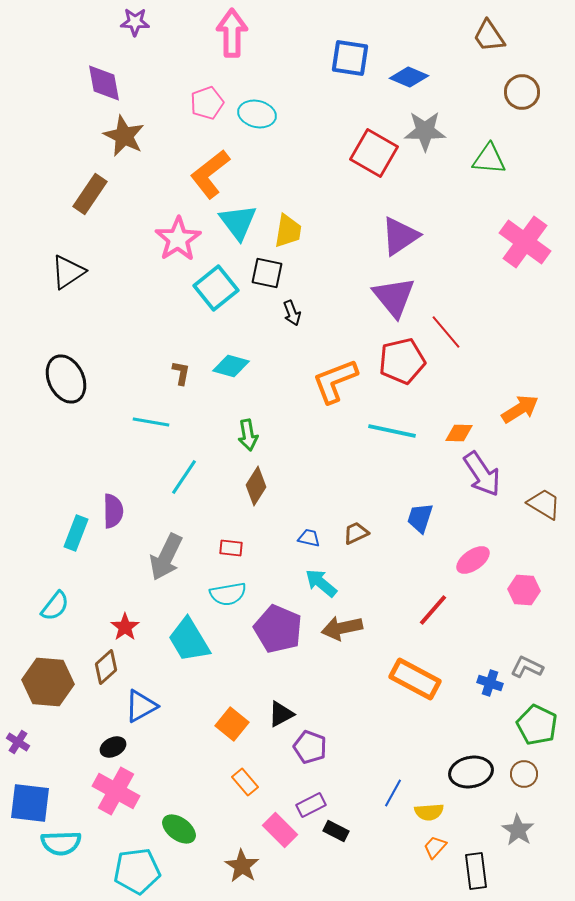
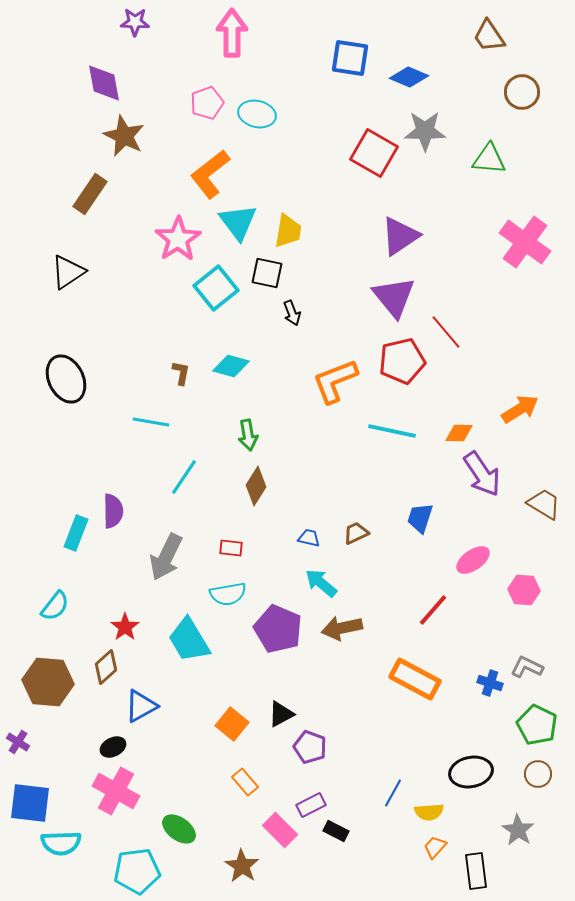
brown circle at (524, 774): moved 14 px right
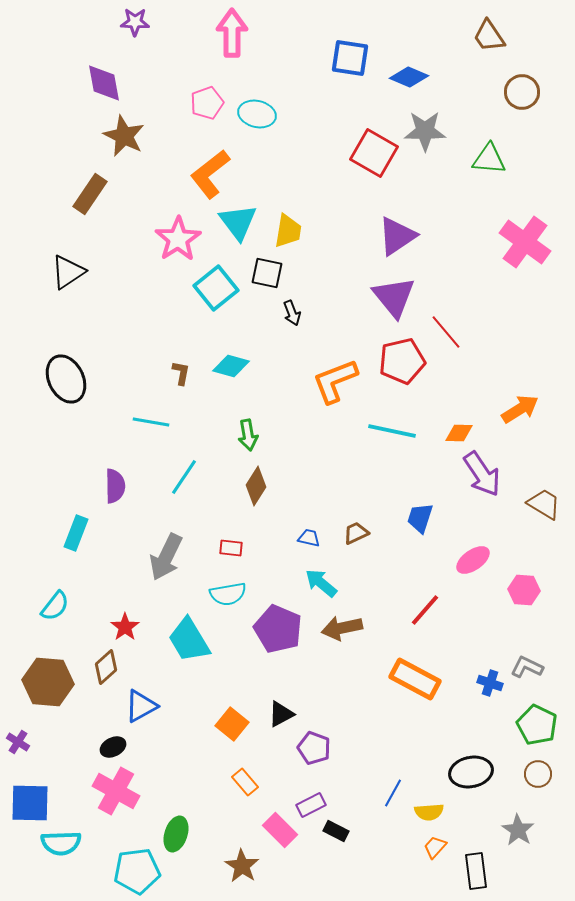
purple triangle at (400, 236): moved 3 px left
purple semicircle at (113, 511): moved 2 px right, 25 px up
red line at (433, 610): moved 8 px left
purple pentagon at (310, 747): moved 4 px right, 1 px down
blue square at (30, 803): rotated 6 degrees counterclockwise
green ellipse at (179, 829): moved 3 px left, 5 px down; rotated 72 degrees clockwise
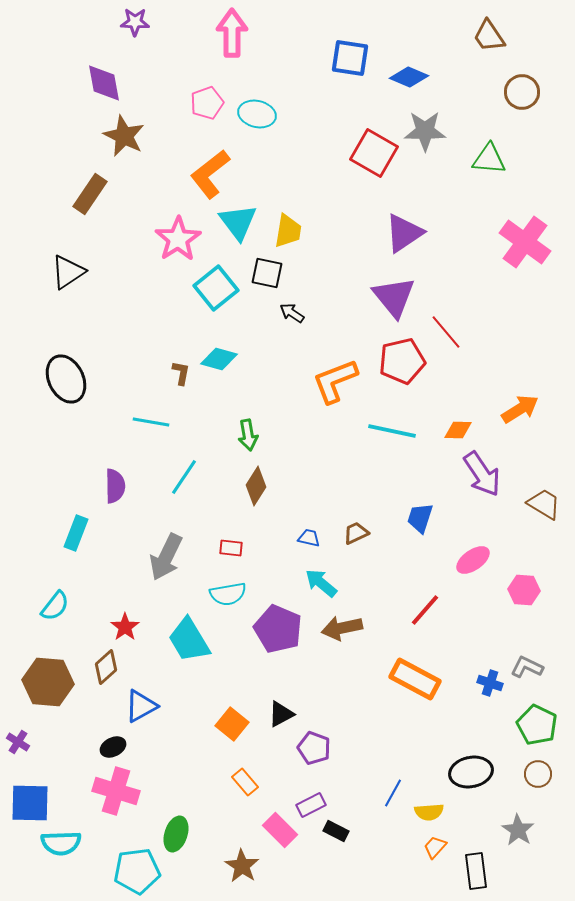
purple triangle at (397, 236): moved 7 px right, 3 px up
black arrow at (292, 313): rotated 145 degrees clockwise
cyan diamond at (231, 366): moved 12 px left, 7 px up
orange diamond at (459, 433): moved 1 px left, 3 px up
pink cross at (116, 791): rotated 12 degrees counterclockwise
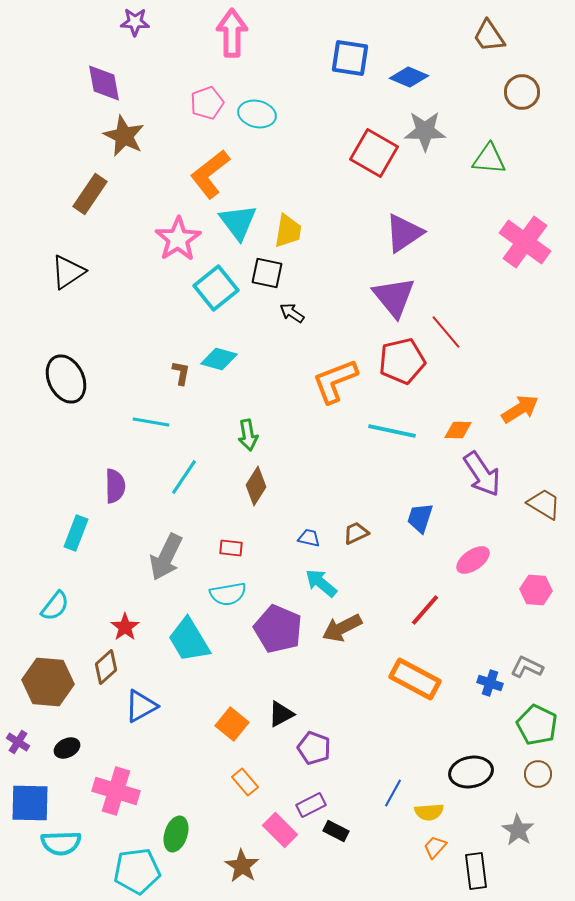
pink hexagon at (524, 590): moved 12 px right
brown arrow at (342, 628): rotated 15 degrees counterclockwise
black ellipse at (113, 747): moved 46 px left, 1 px down
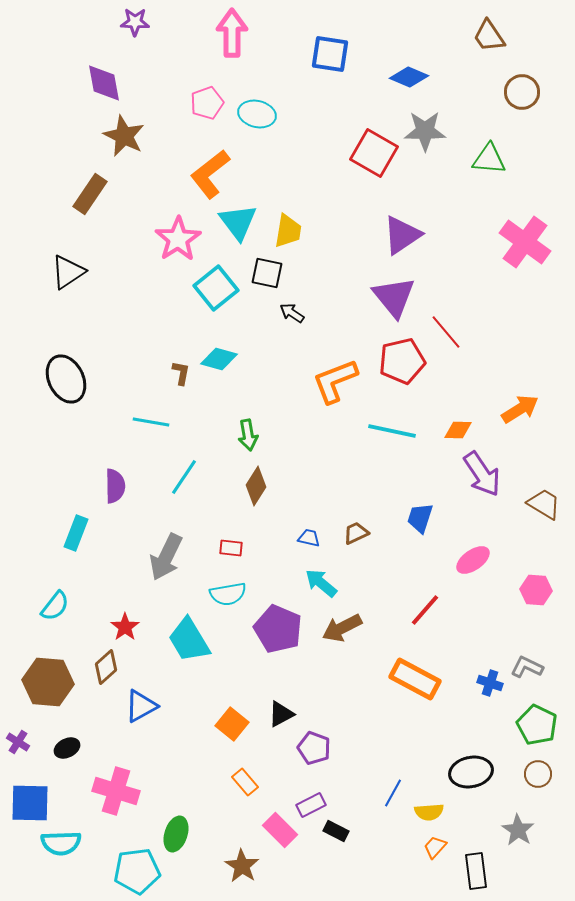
blue square at (350, 58): moved 20 px left, 4 px up
purple triangle at (404, 233): moved 2 px left, 2 px down
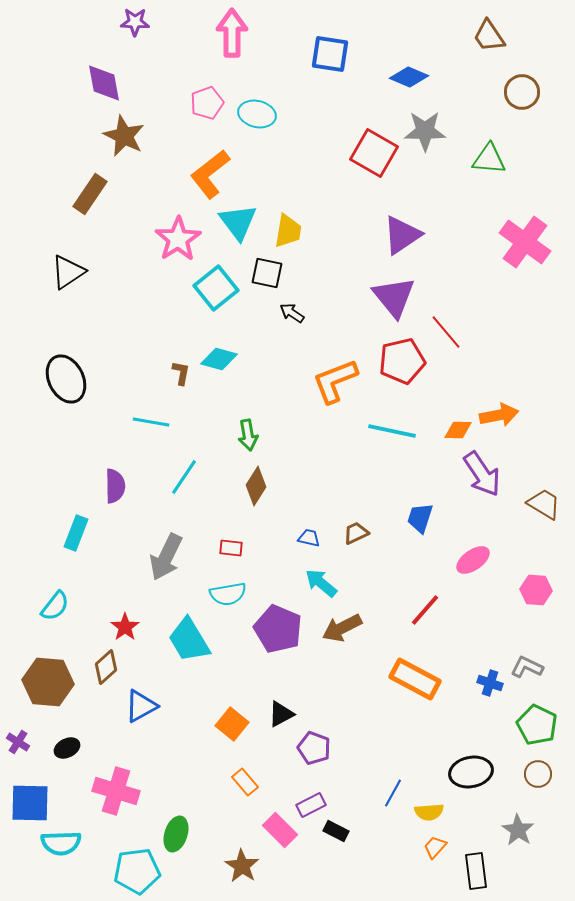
orange arrow at (520, 409): moved 21 px left, 6 px down; rotated 21 degrees clockwise
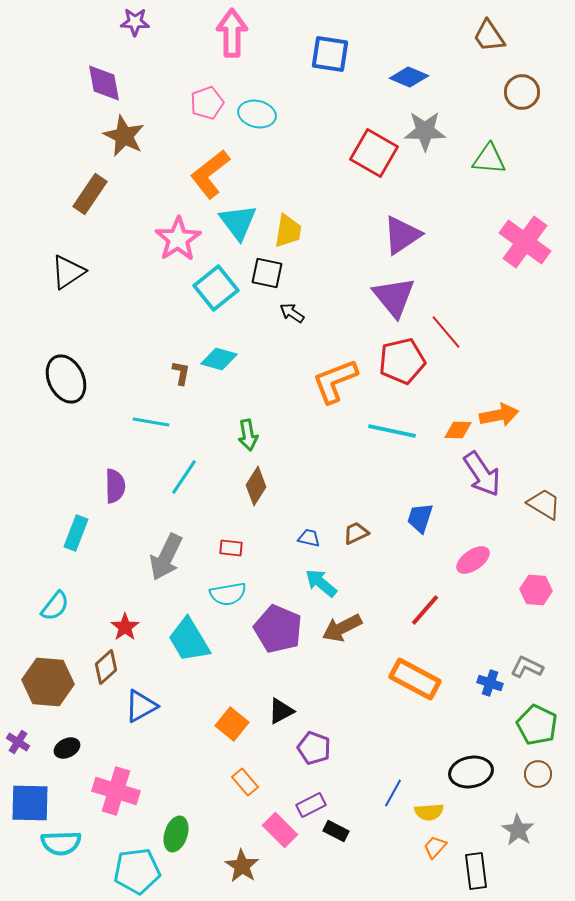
black triangle at (281, 714): moved 3 px up
